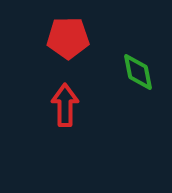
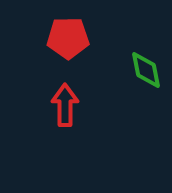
green diamond: moved 8 px right, 2 px up
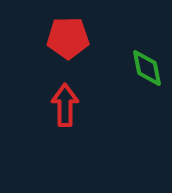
green diamond: moved 1 px right, 2 px up
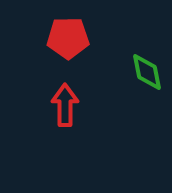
green diamond: moved 4 px down
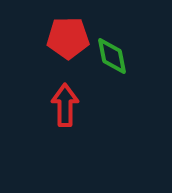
green diamond: moved 35 px left, 16 px up
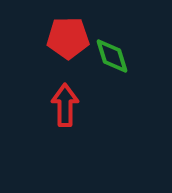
green diamond: rotated 6 degrees counterclockwise
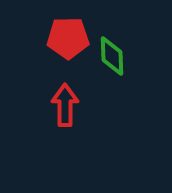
green diamond: rotated 15 degrees clockwise
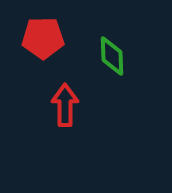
red pentagon: moved 25 px left
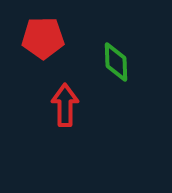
green diamond: moved 4 px right, 6 px down
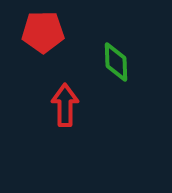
red pentagon: moved 6 px up
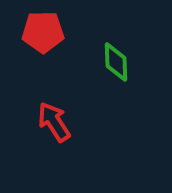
red arrow: moved 11 px left, 17 px down; rotated 33 degrees counterclockwise
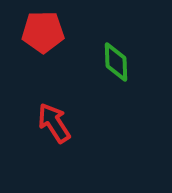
red arrow: moved 1 px down
